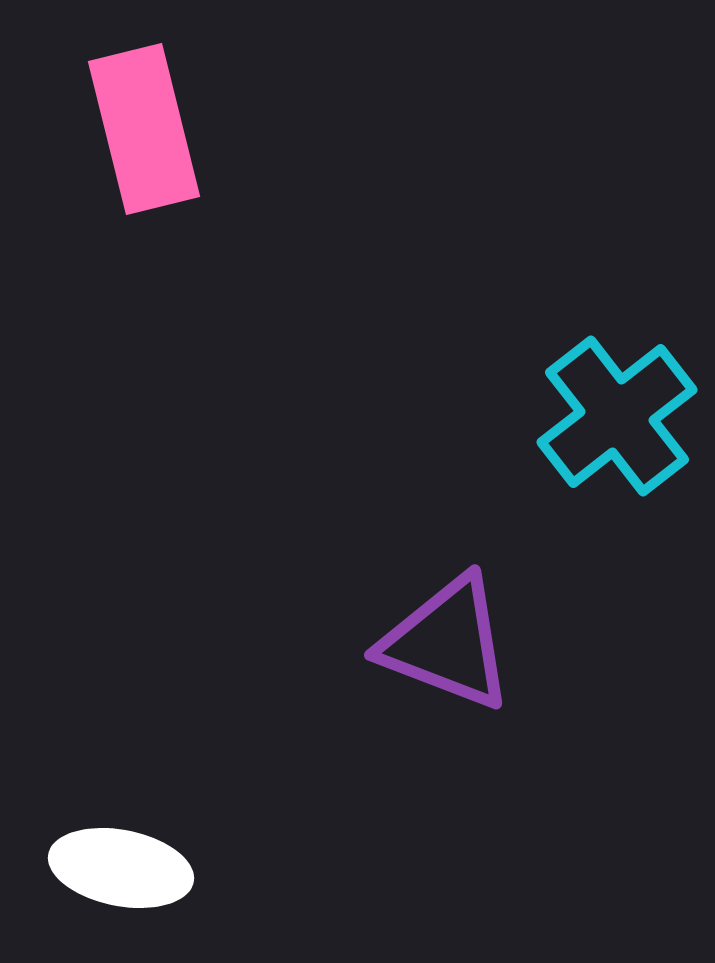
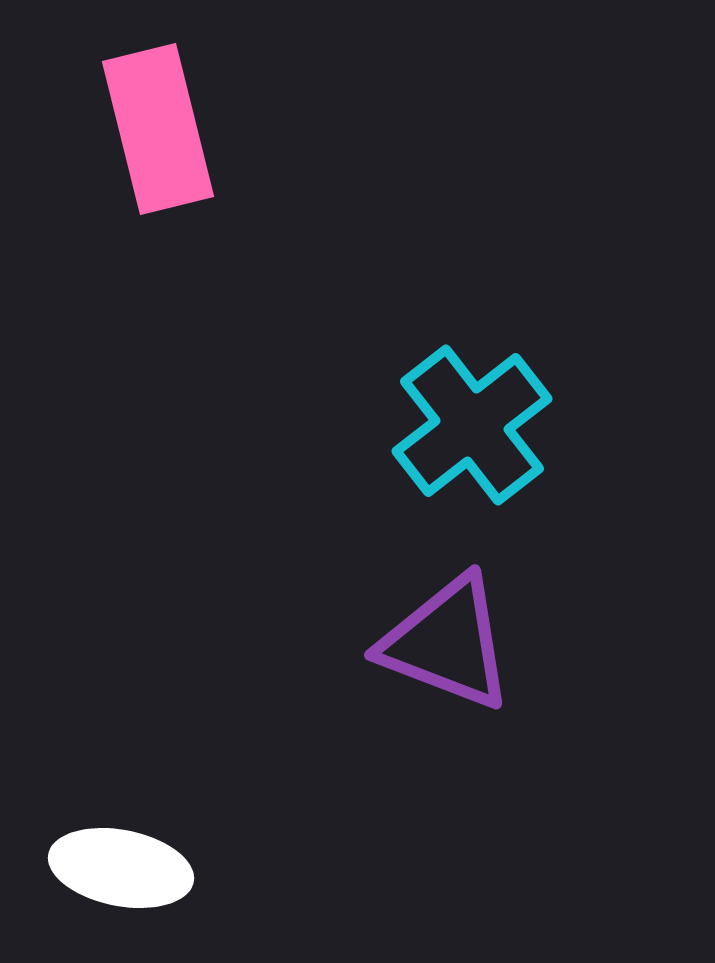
pink rectangle: moved 14 px right
cyan cross: moved 145 px left, 9 px down
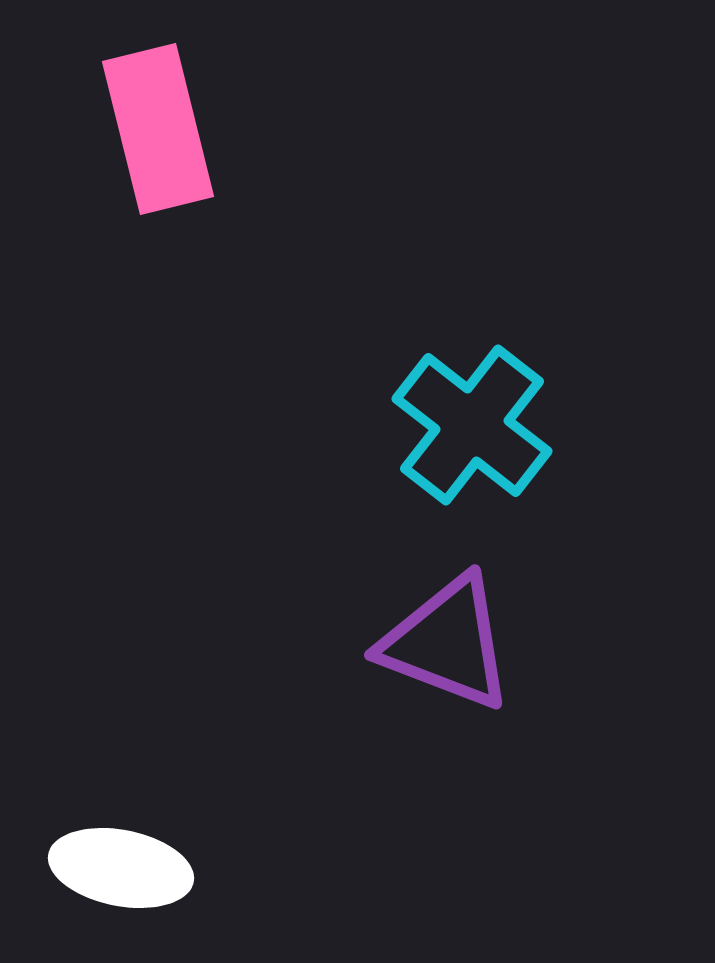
cyan cross: rotated 14 degrees counterclockwise
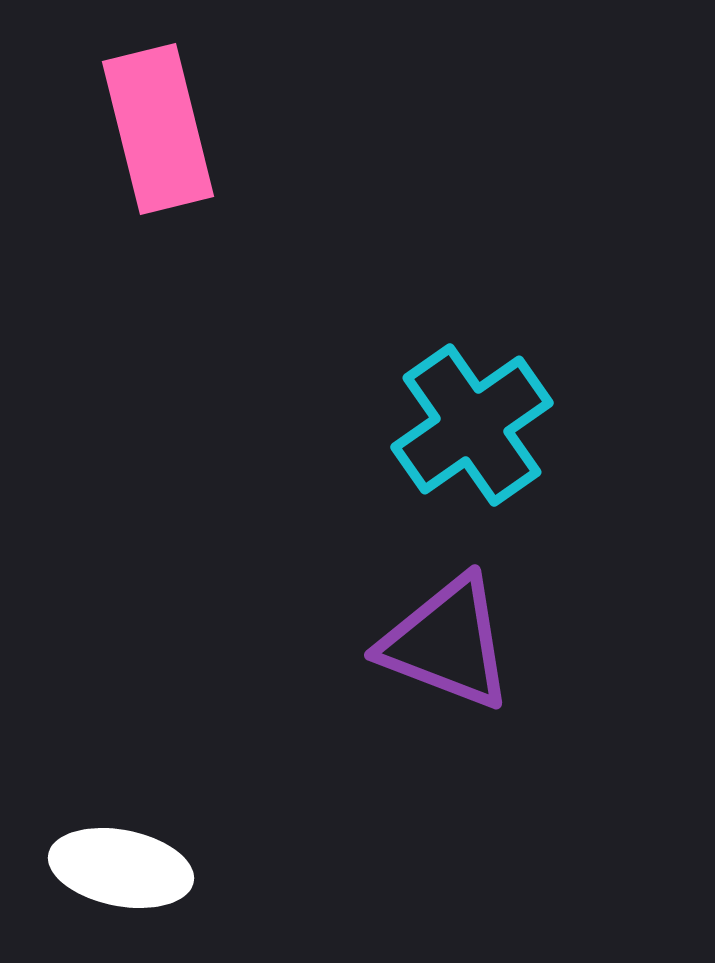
cyan cross: rotated 17 degrees clockwise
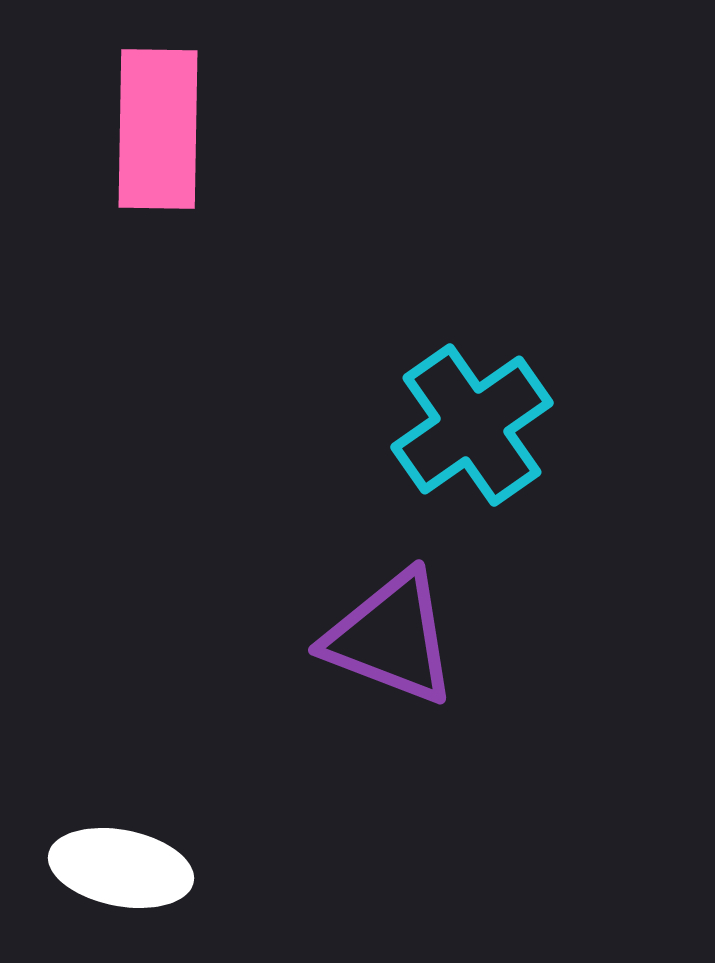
pink rectangle: rotated 15 degrees clockwise
purple triangle: moved 56 px left, 5 px up
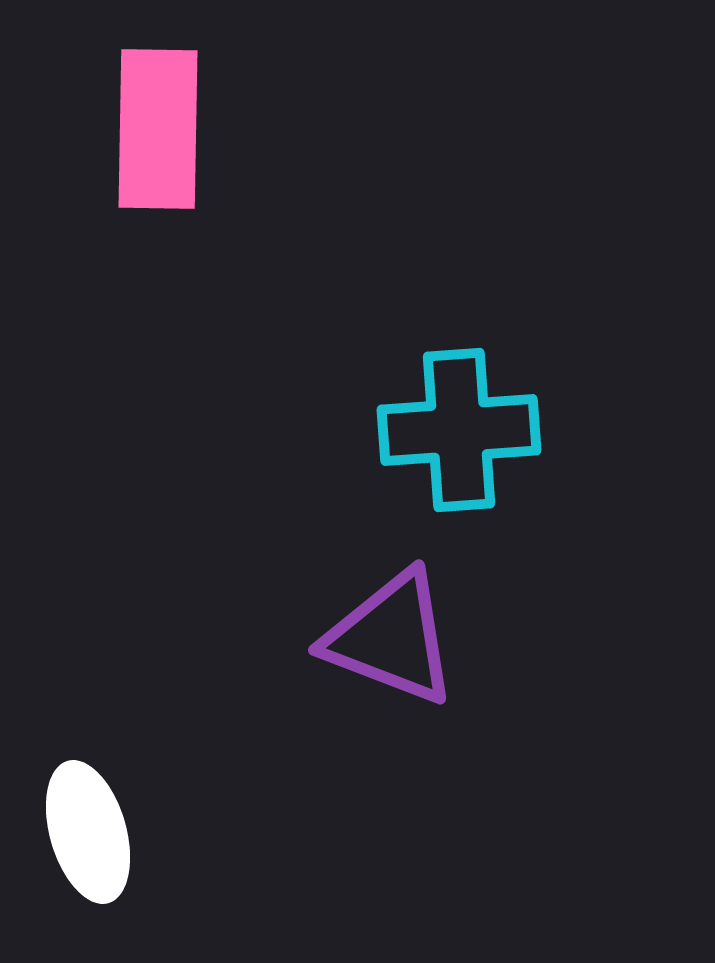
cyan cross: moved 13 px left, 5 px down; rotated 31 degrees clockwise
white ellipse: moved 33 px left, 36 px up; rotated 63 degrees clockwise
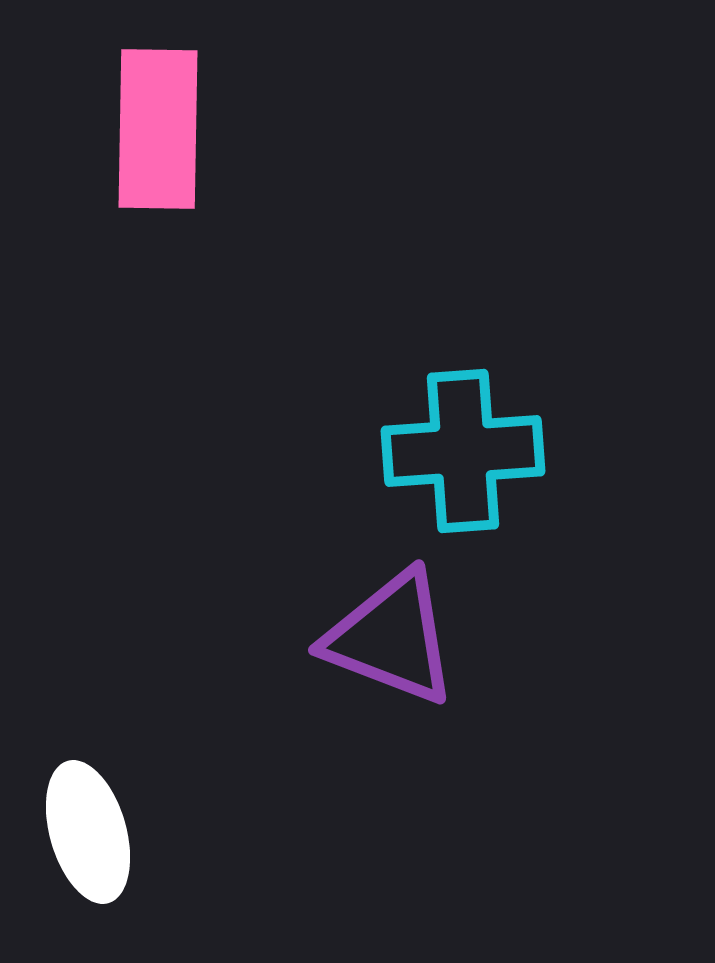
cyan cross: moved 4 px right, 21 px down
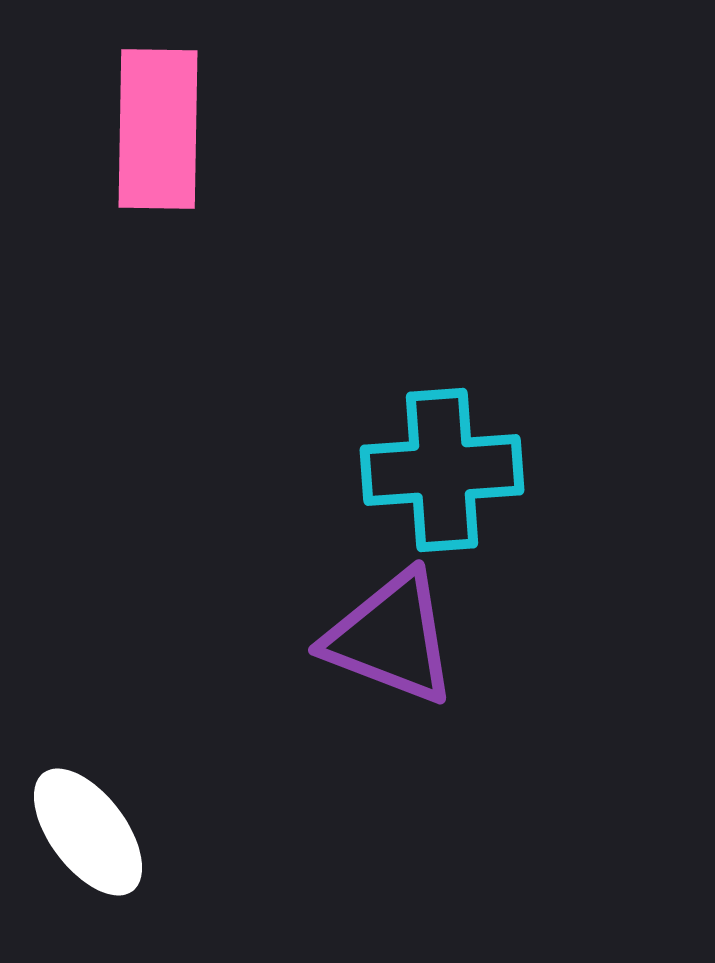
cyan cross: moved 21 px left, 19 px down
white ellipse: rotated 21 degrees counterclockwise
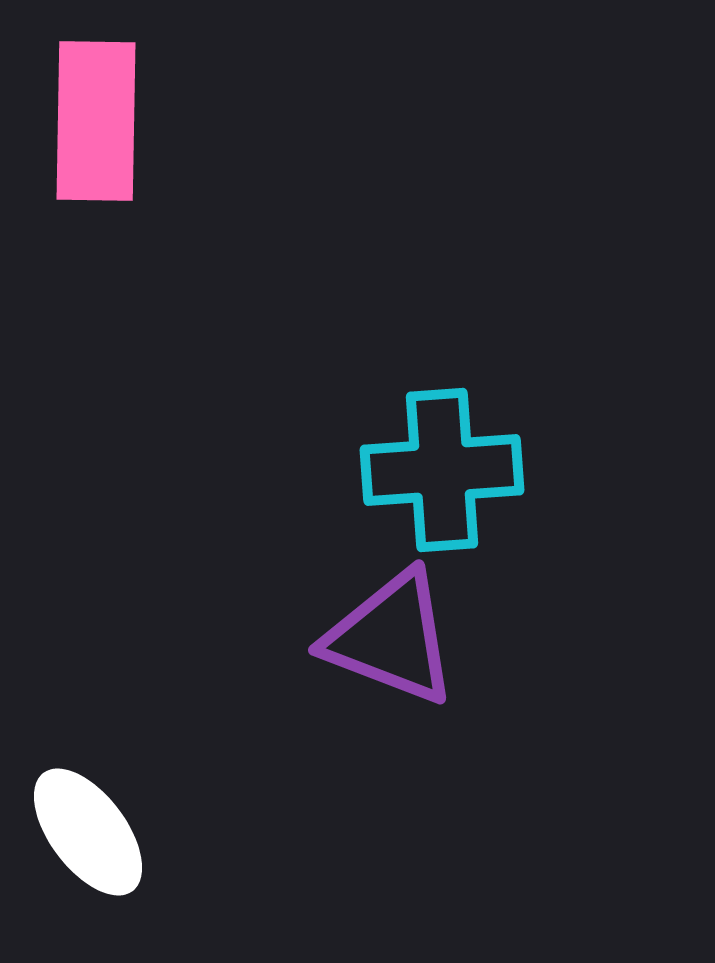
pink rectangle: moved 62 px left, 8 px up
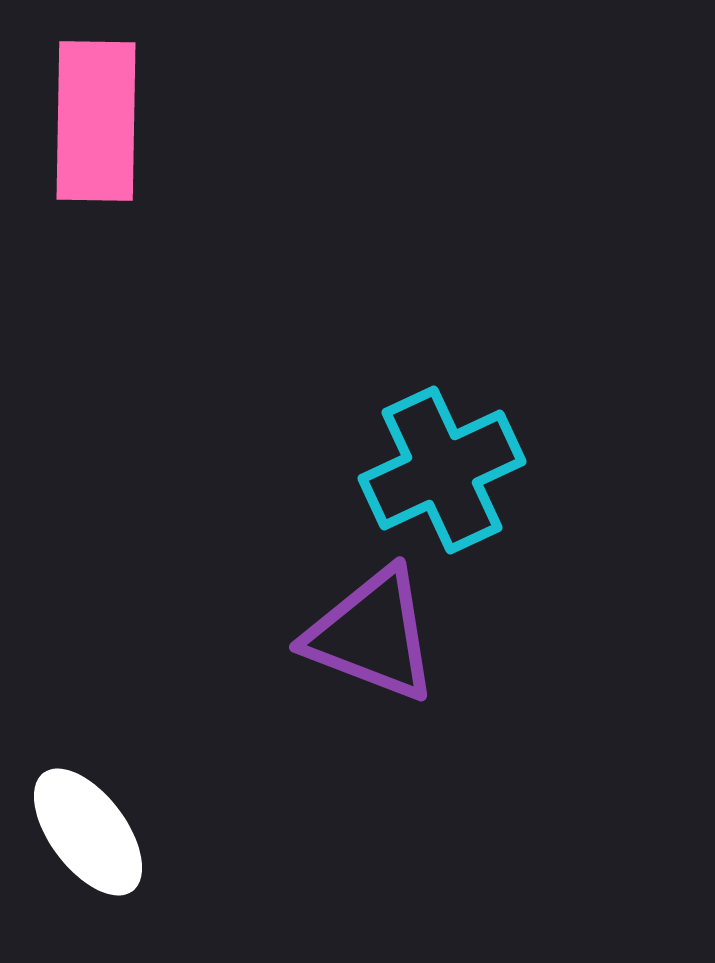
cyan cross: rotated 21 degrees counterclockwise
purple triangle: moved 19 px left, 3 px up
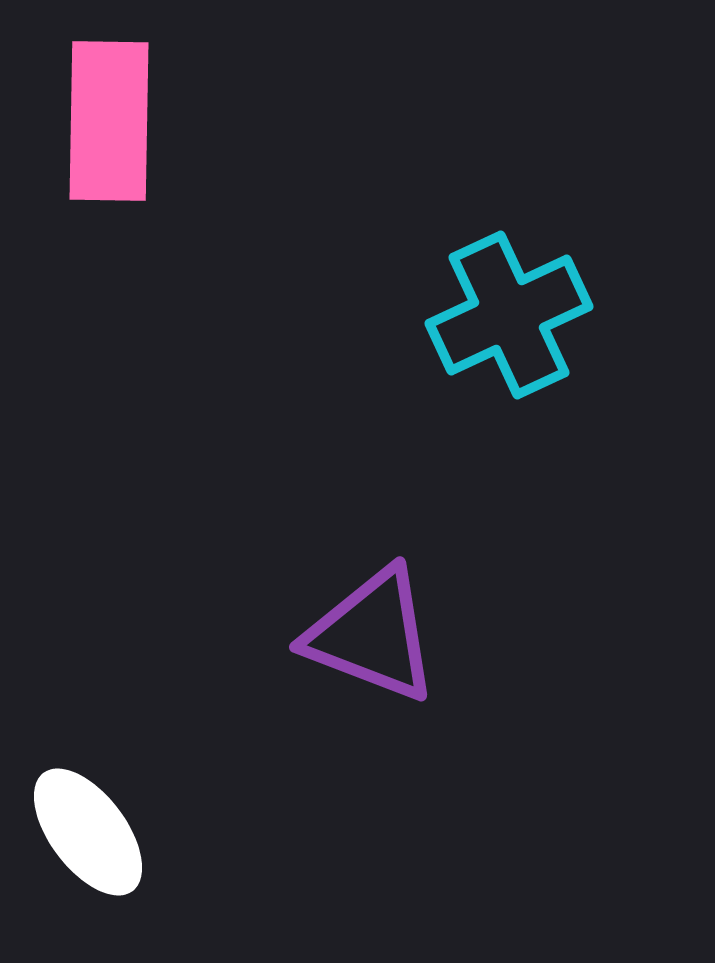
pink rectangle: moved 13 px right
cyan cross: moved 67 px right, 155 px up
